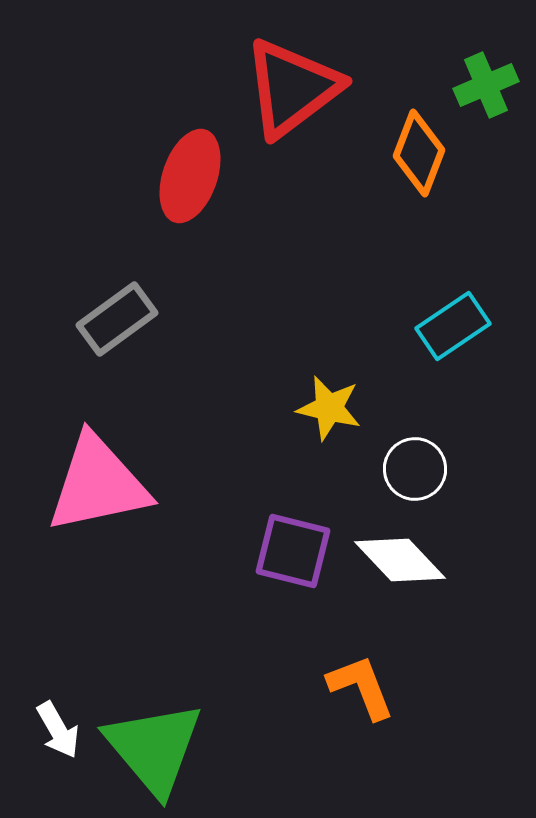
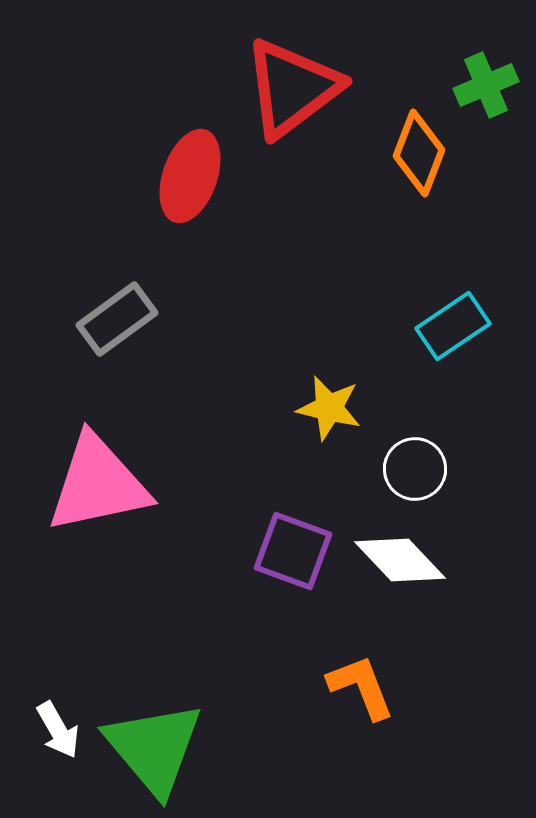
purple square: rotated 6 degrees clockwise
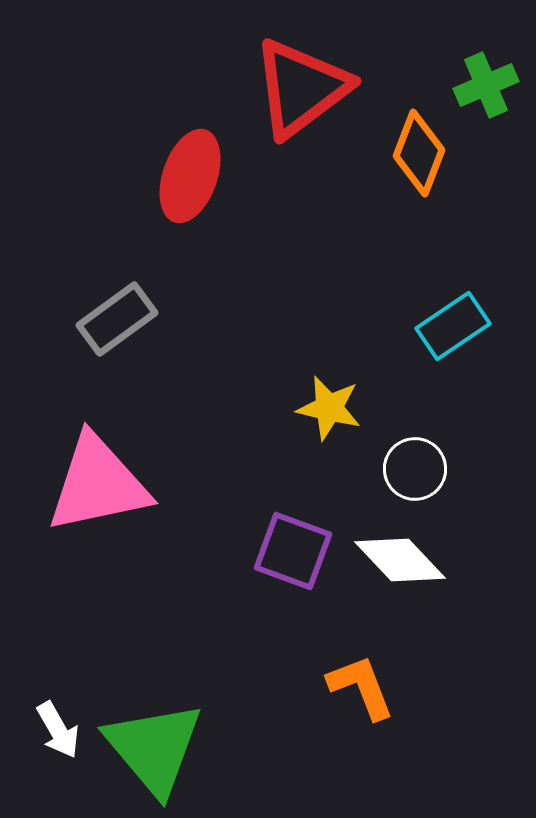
red triangle: moved 9 px right
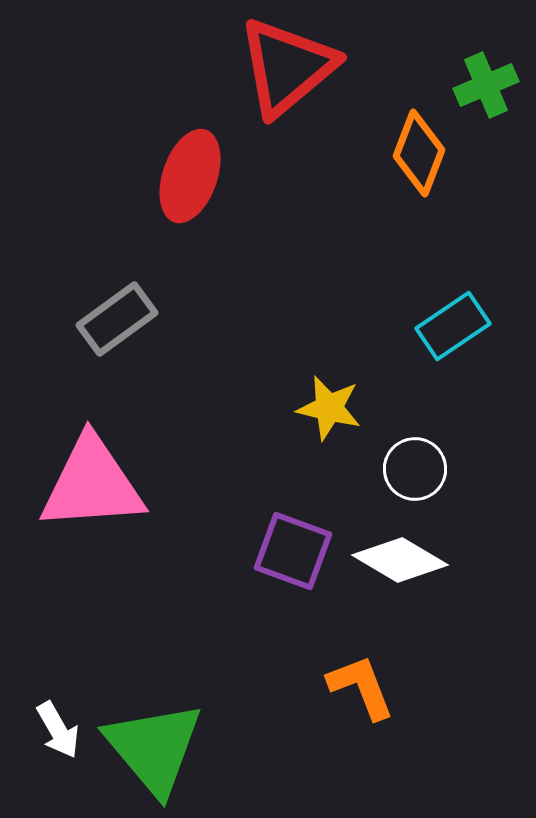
red triangle: moved 14 px left, 21 px up; rotated 3 degrees counterclockwise
pink triangle: moved 6 px left; rotated 8 degrees clockwise
white diamond: rotated 16 degrees counterclockwise
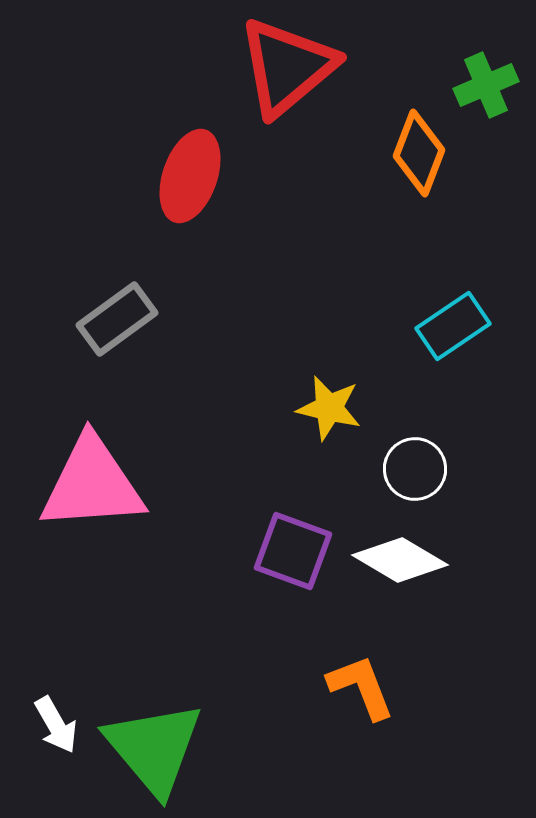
white arrow: moved 2 px left, 5 px up
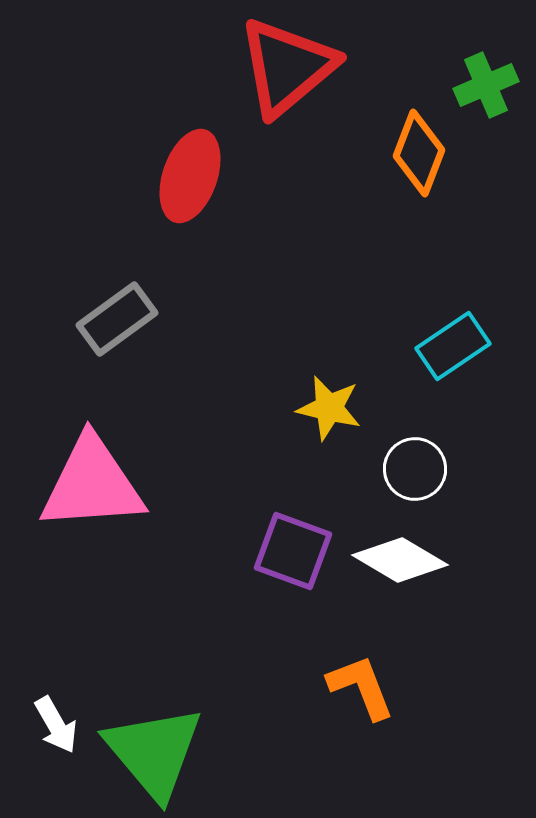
cyan rectangle: moved 20 px down
green triangle: moved 4 px down
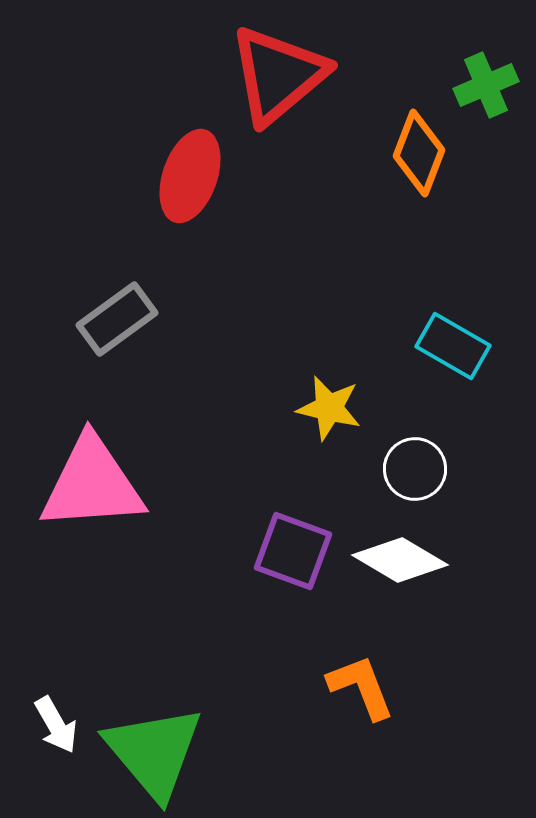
red triangle: moved 9 px left, 8 px down
cyan rectangle: rotated 64 degrees clockwise
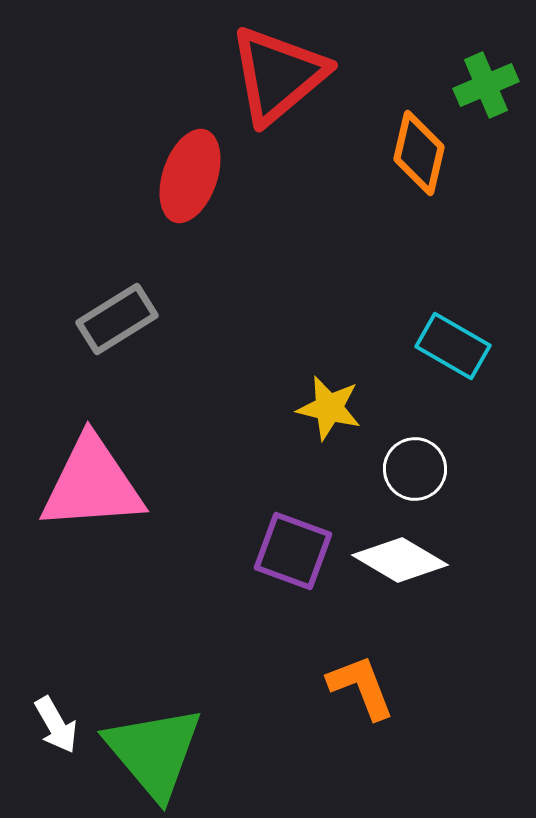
orange diamond: rotated 8 degrees counterclockwise
gray rectangle: rotated 4 degrees clockwise
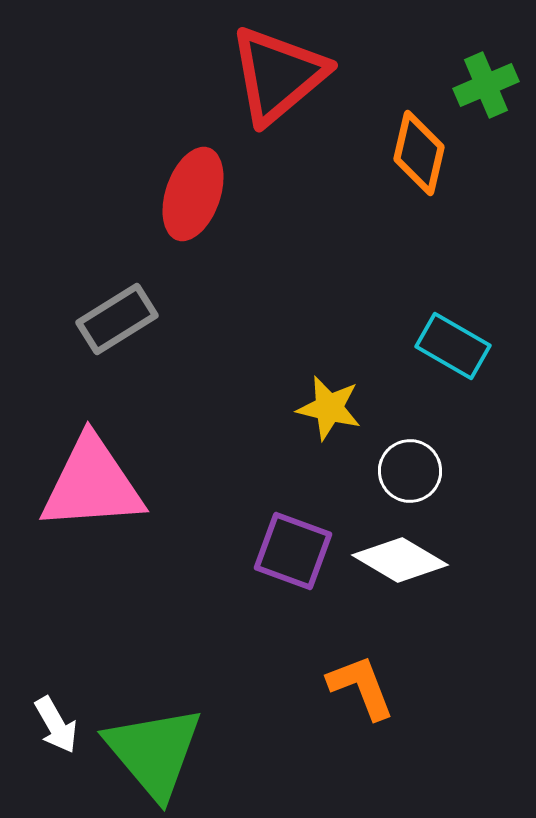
red ellipse: moved 3 px right, 18 px down
white circle: moved 5 px left, 2 px down
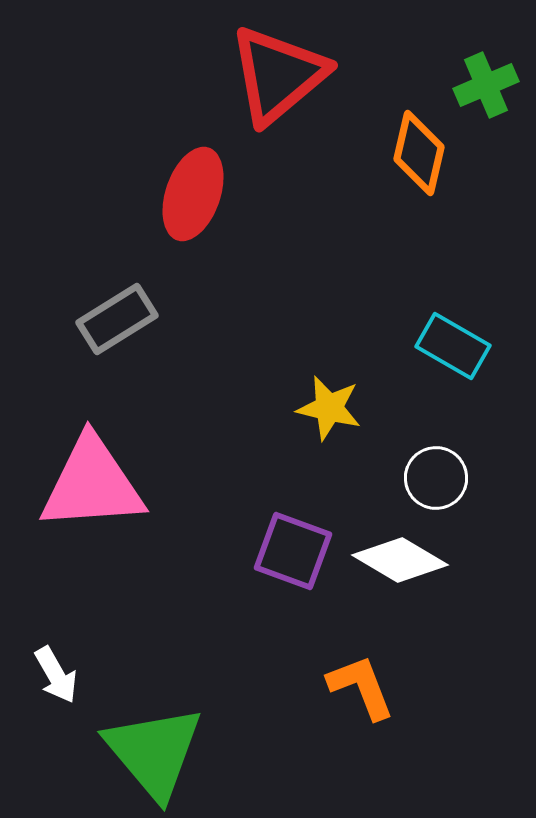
white circle: moved 26 px right, 7 px down
white arrow: moved 50 px up
